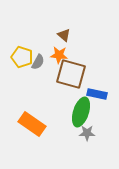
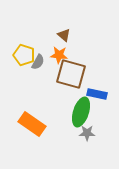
yellow pentagon: moved 2 px right, 2 px up
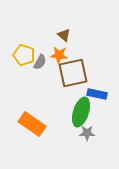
gray semicircle: moved 2 px right
brown square: moved 2 px right, 1 px up; rotated 28 degrees counterclockwise
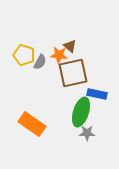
brown triangle: moved 6 px right, 11 px down
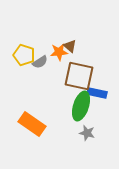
orange star: moved 3 px up; rotated 12 degrees counterclockwise
gray semicircle: rotated 28 degrees clockwise
brown square: moved 6 px right, 3 px down; rotated 24 degrees clockwise
blue rectangle: moved 1 px up
green ellipse: moved 6 px up
gray star: rotated 14 degrees clockwise
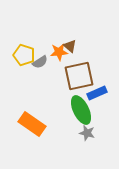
brown square: rotated 24 degrees counterclockwise
blue rectangle: rotated 36 degrees counterclockwise
green ellipse: moved 4 px down; rotated 44 degrees counterclockwise
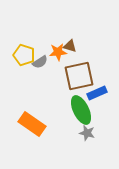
brown triangle: rotated 24 degrees counterclockwise
orange star: moved 1 px left
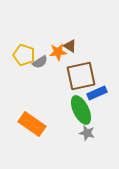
brown triangle: rotated 16 degrees clockwise
brown square: moved 2 px right
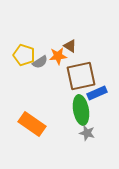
orange star: moved 4 px down
green ellipse: rotated 16 degrees clockwise
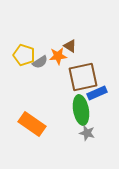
brown square: moved 2 px right, 1 px down
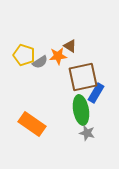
blue rectangle: moved 1 px left; rotated 36 degrees counterclockwise
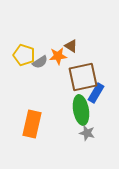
brown triangle: moved 1 px right
orange rectangle: rotated 68 degrees clockwise
